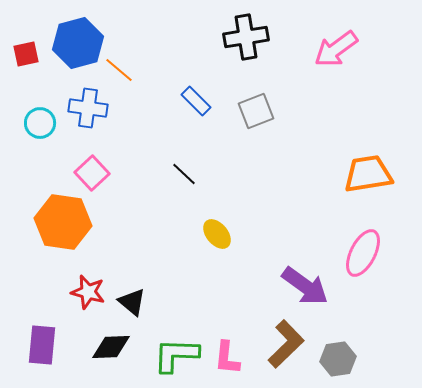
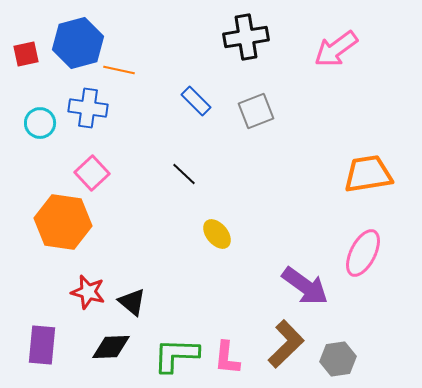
orange line: rotated 28 degrees counterclockwise
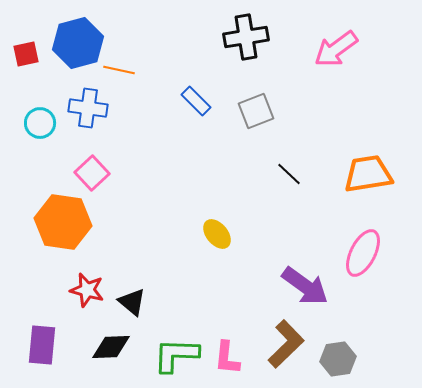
black line: moved 105 px right
red star: moved 1 px left, 2 px up
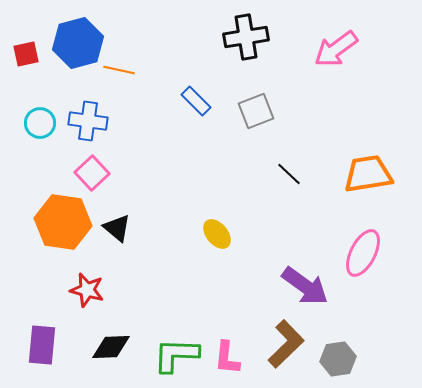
blue cross: moved 13 px down
black triangle: moved 15 px left, 74 px up
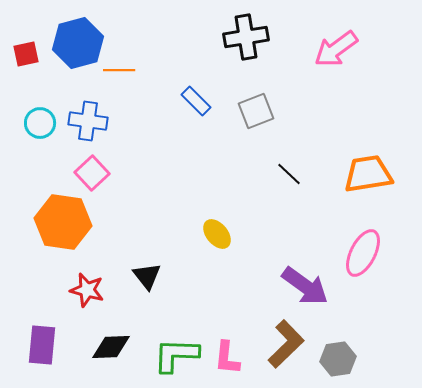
orange line: rotated 12 degrees counterclockwise
black triangle: moved 30 px right, 48 px down; rotated 12 degrees clockwise
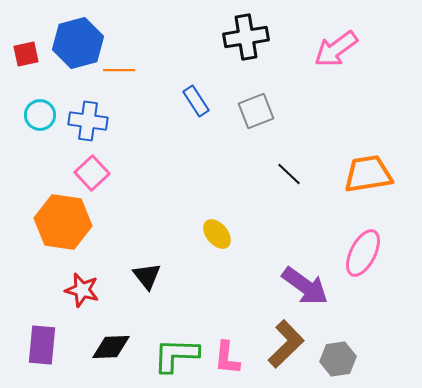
blue rectangle: rotated 12 degrees clockwise
cyan circle: moved 8 px up
red star: moved 5 px left
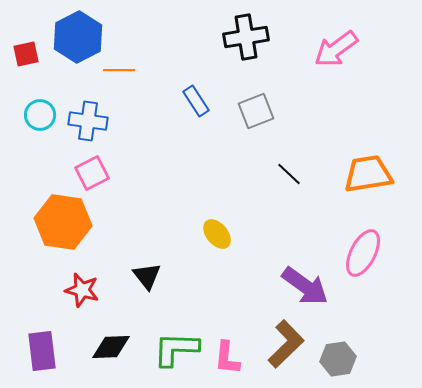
blue hexagon: moved 6 px up; rotated 12 degrees counterclockwise
pink square: rotated 16 degrees clockwise
purple rectangle: moved 6 px down; rotated 12 degrees counterclockwise
green L-shape: moved 6 px up
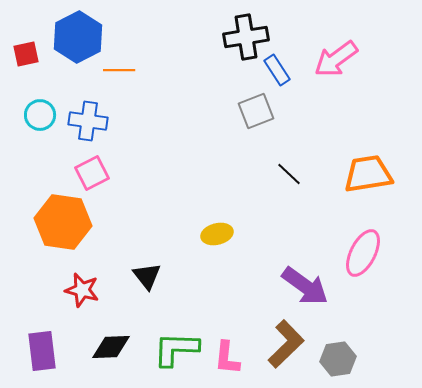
pink arrow: moved 10 px down
blue rectangle: moved 81 px right, 31 px up
yellow ellipse: rotated 64 degrees counterclockwise
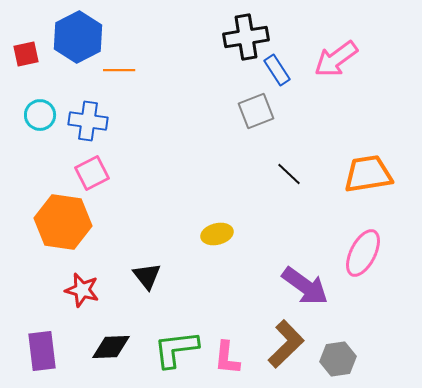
green L-shape: rotated 9 degrees counterclockwise
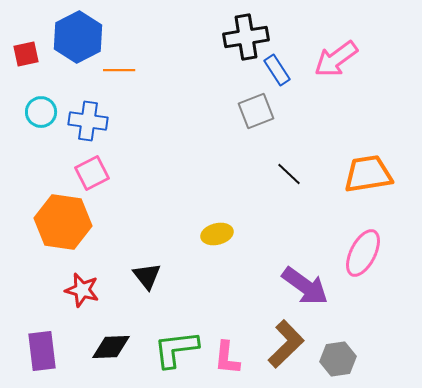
cyan circle: moved 1 px right, 3 px up
